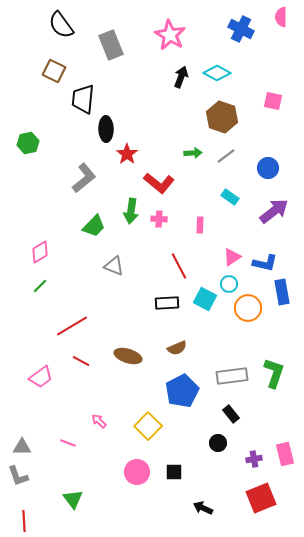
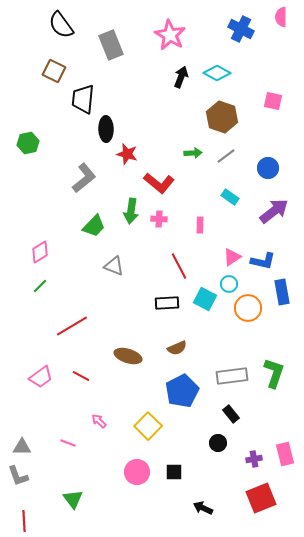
red star at (127, 154): rotated 20 degrees counterclockwise
blue L-shape at (265, 263): moved 2 px left, 2 px up
red line at (81, 361): moved 15 px down
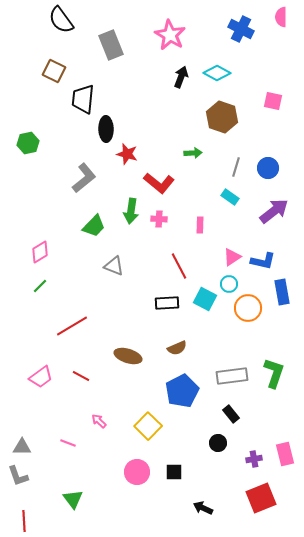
black semicircle at (61, 25): moved 5 px up
gray line at (226, 156): moved 10 px right, 11 px down; rotated 36 degrees counterclockwise
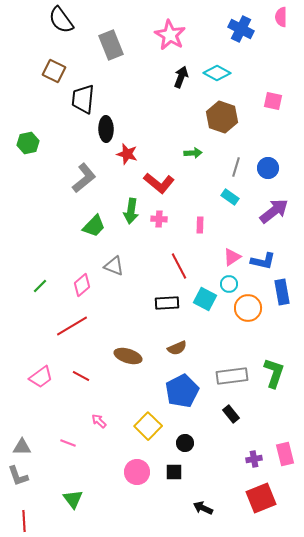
pink diamond at (40, 252): moved 42 px right, 33 px down; rotated 10 degrees counterclockwise
black circle at (218, 443): moved 33 px left
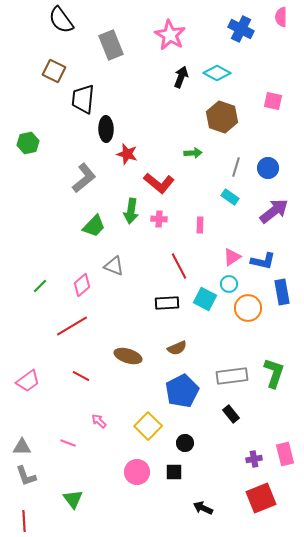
pink trapezoid at (41, 377): moved 13 px left, 4 px down
gray L-shape at (18, 476): moved 8 px right
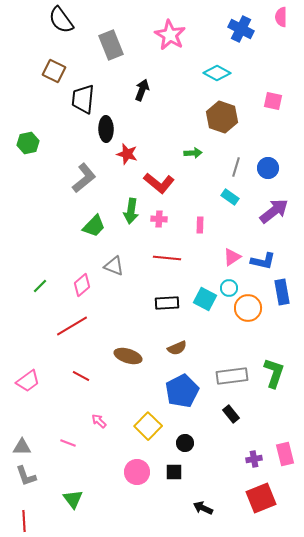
black arrow at (181, 77): moved 39 px left, 13 px down
red line at (179, 266): moved 12 px left, 8 px up; rotated 56 degrees counterclockwise
cyan circle at (229, 284): moved 4 px down
